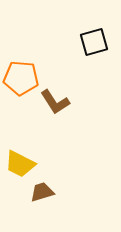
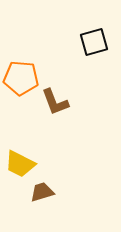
brown L-shape: rotated 12 degrees clockwise
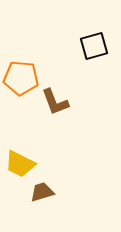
black square: moved 4 px down
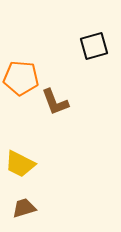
brown trapezoid: moved 18 px left, 16 px down
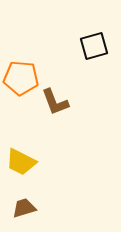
yellow trapezoid: moved 1 px right, 2 px up
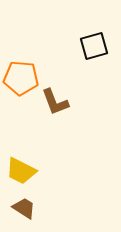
yellow trapezoid: moved 9 px down
brown trapezoid: rotated 50 degrees clockwise
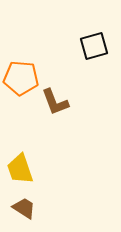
yellow trapezoid: moved 1 px left, 2 px up; rotated 44 degrees clockwise
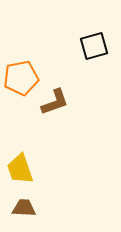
orange pentagon: rotated 16 degrees counterclockwise
brown L-shape: rotated 88 degrees counterclockwise
brown trapezoid: rotated 30 degrees counterclockwise
